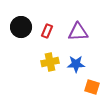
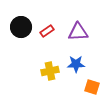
red rectangle: rotated 32 degrees clockwise
yellow cross: moved 9 px down
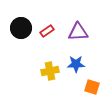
black circle: moved 1 px down
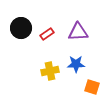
red rectangle: moved 3 px down
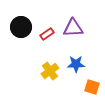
black circle: moved 1 px up
purple triangle: moved 5 px left, 4 px up
yellow cross: rotated 24 degrees counterclockwise
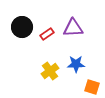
black circle: moved 1 px right
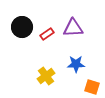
yellow cross: moved 4 px left, 5 px down
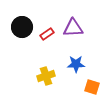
yellow cross: rotated 18 degrees clockwise
